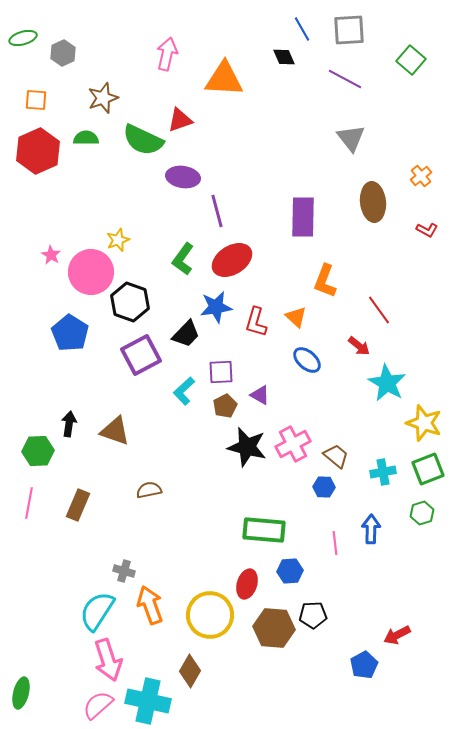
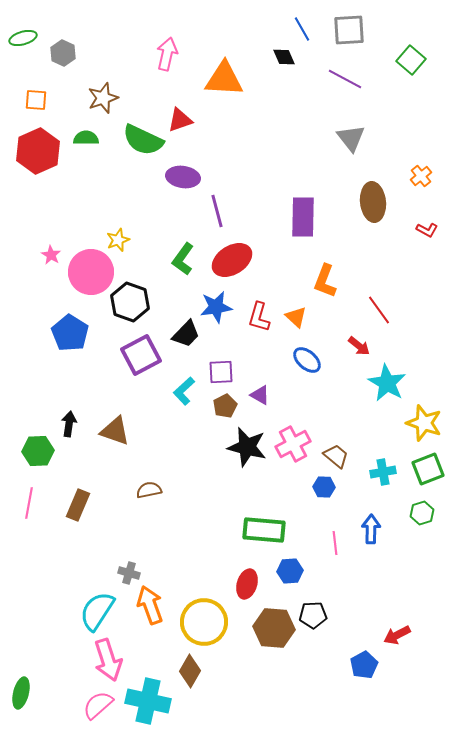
gray hexagon at (63, 53): rotated 10 degrees counterclockwise
red L-shape at (256, 322): moved 3 px right, 5 px up
gray cross at (124, 571): moved 5 px right, 2 px down
yellow circle at (210, 615): moved 6 px left, 7 px down
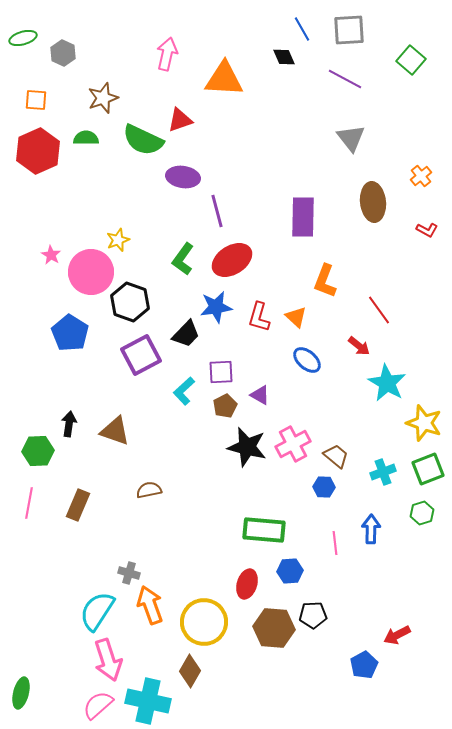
cyan cross at (383, 472): rotated 10 degrees counterclockwise
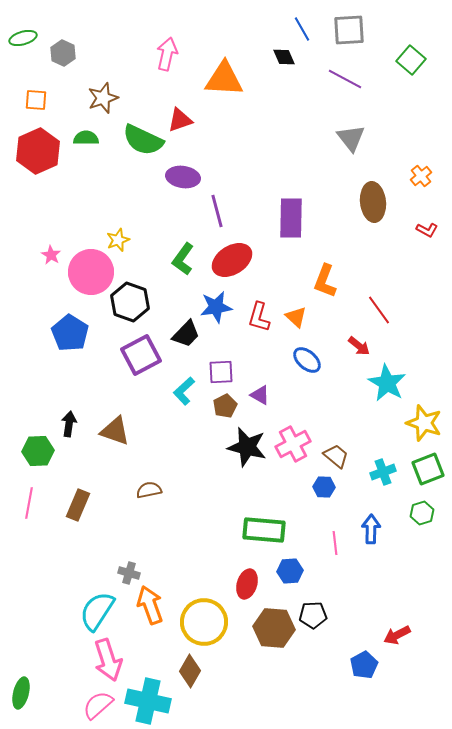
purple rectangle at (303, 217): moved 12 px left, 1 px down
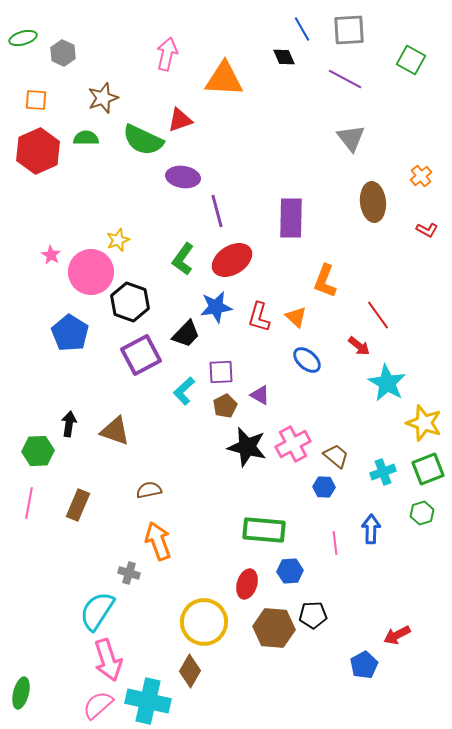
green square at (411, 60): rotated 12 degrees counterclockwise
red line at (379, 310): moved 1 px left, 5 px down
orange arrow at (150, 605): moved 8 px right, 64 px up
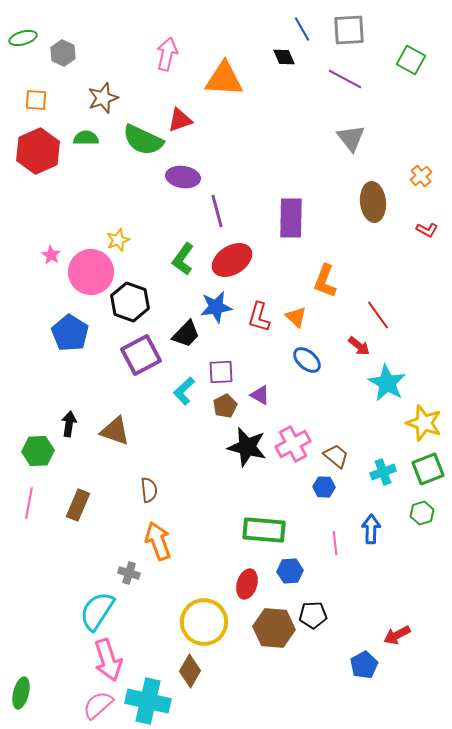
brown semicircle at (149, 490): rotated 95 degrees clockwise
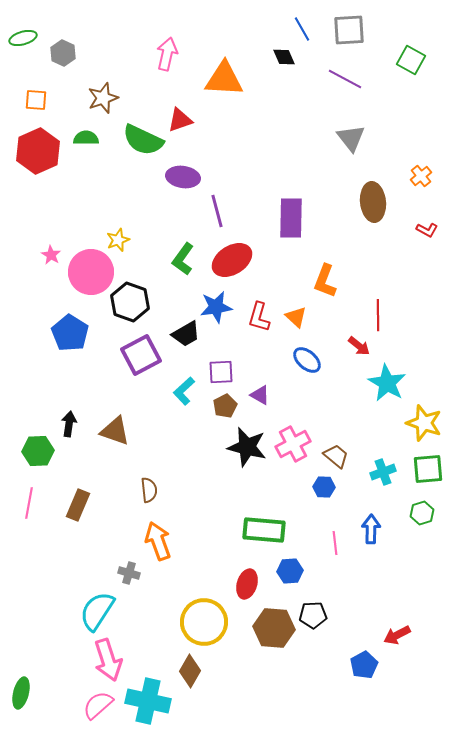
red line at (378, 315): rotated 36 degrees clockwise
black trapezoid at (186, 334): rotated 16 degrees clockwise
green square at (428, 469): rotated 16 degrees clockwise
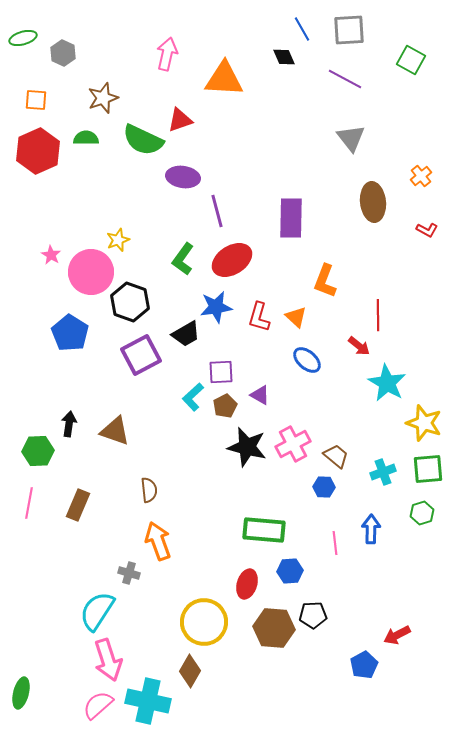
cyan L-shape at (184, 391): moved 9 px right, 6 px down
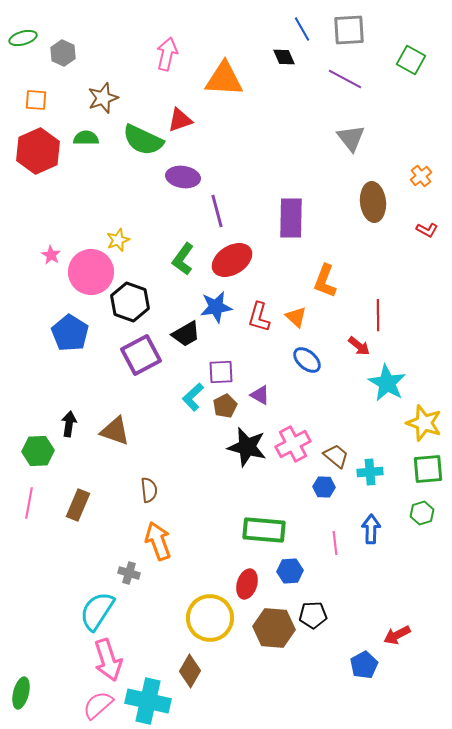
cyan cross at (383, 472): moved 13 px left; rotated 15 degrees clockwise
yellow circle at (204, 622): moved 6 px right, 4 px up
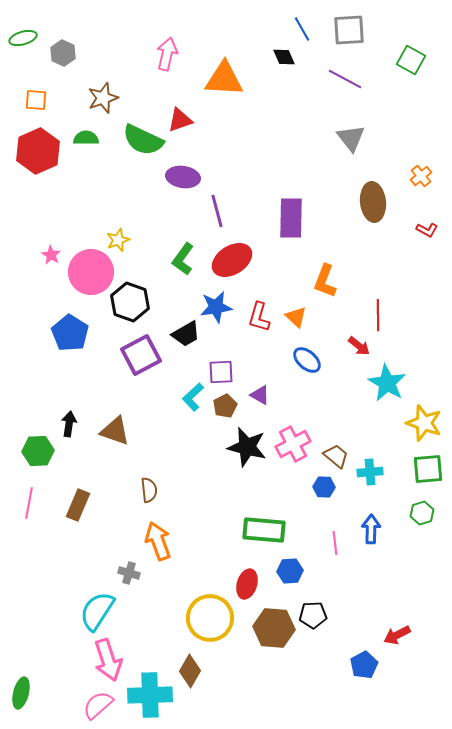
cyan cross at (148, 701): moved 2 px right, 6 px up; rotated 15 degrees counterclockwise
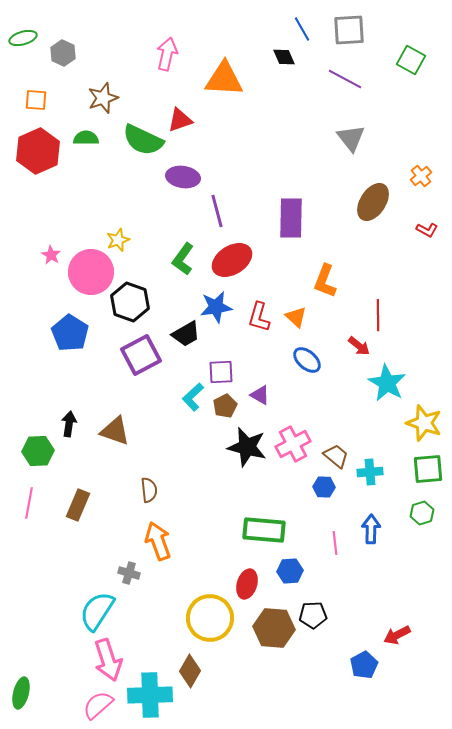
brown ellipse at (373, 202): rotated 39 degrees clockwise
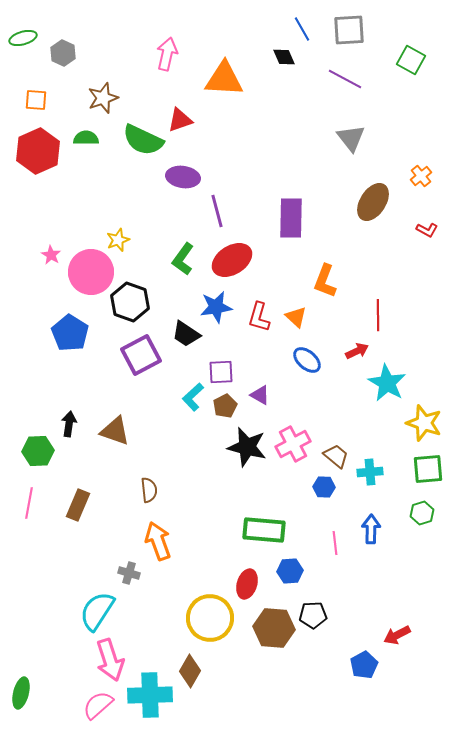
black trapezoid at (186, 334): rotated 64 degrees clockwise
red arrow at (359, 346): moved 2 px left, 5 px down; rotated 65 degrees counterclockwise
pink arrow at (108, 660): moved 2 px right
